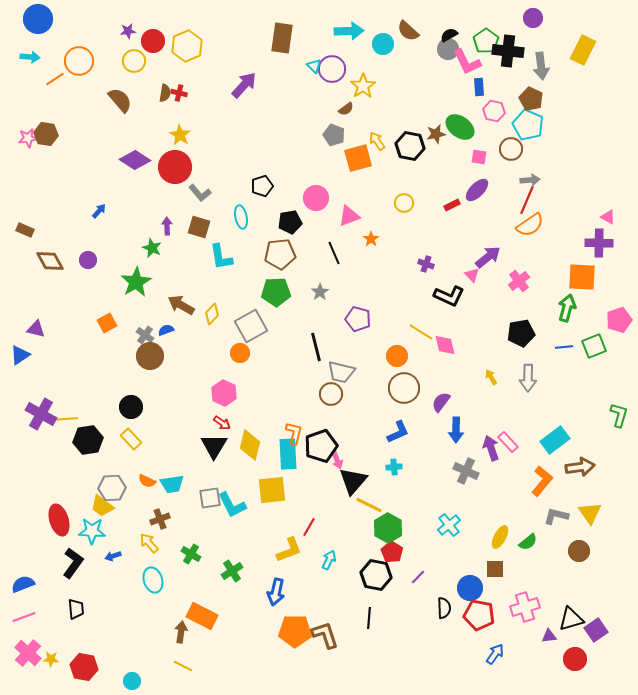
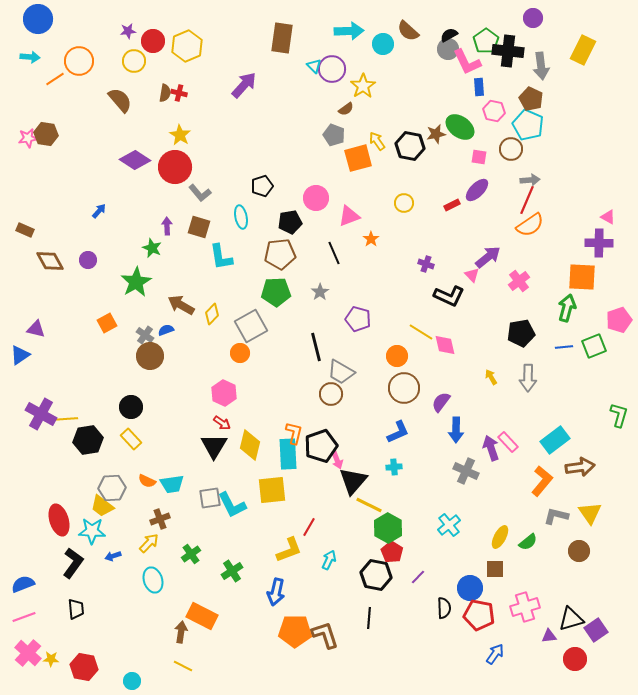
gray trapezoid at (341, 372): rotated 16 degrees clockwise
yellow arrow at (149, 543): rotated 85 degrees clockwise
green cross at (191, 554): rotated 24 degrees clockwise
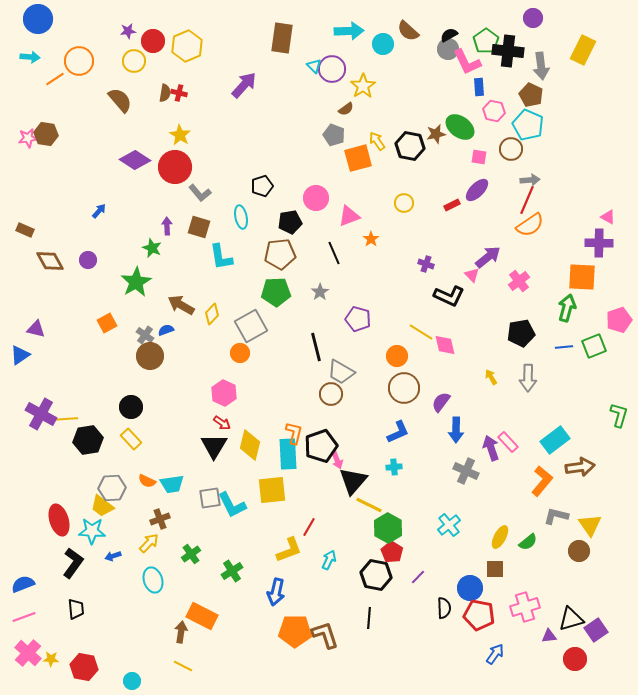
brown pentagon at (531, 99): moved 4 px up
yellow triangle at (590, 513): moved 12 px down
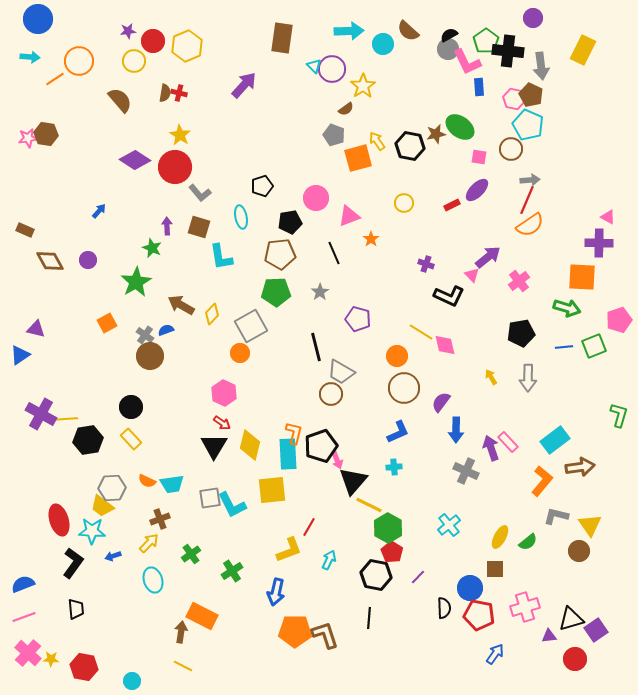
pink hexagon at (494, 111): moved 20 px right, 12 px up
green arrow at (567, 308): rotated 92 degrees clockwise
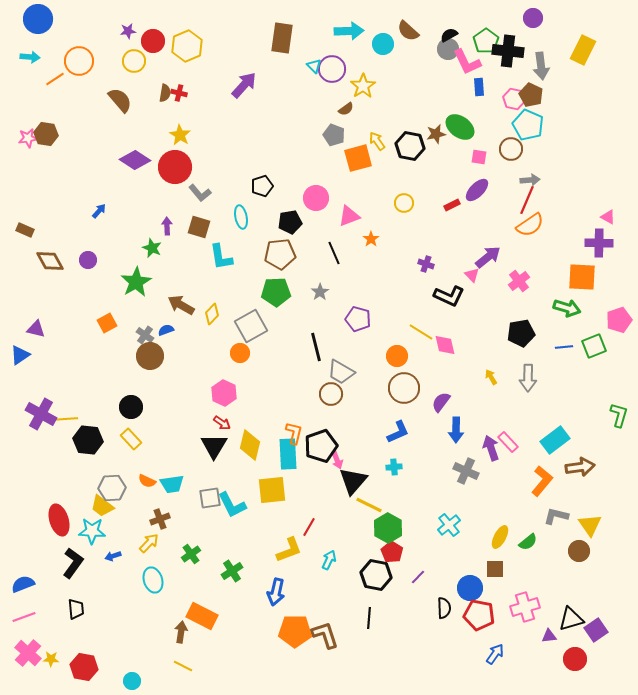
black hexagon at (88, 440): rotated 16 degrees clockwise
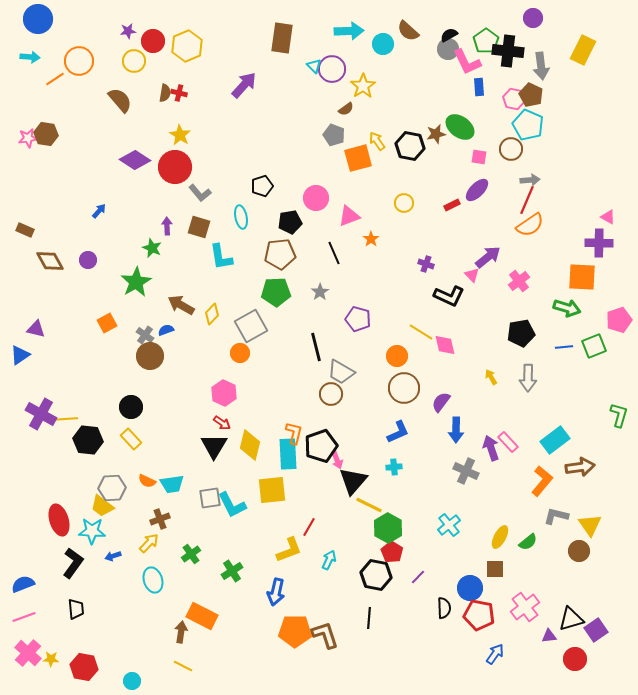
pink cross at (525, 607): rotated 20 degrees counterclockwise
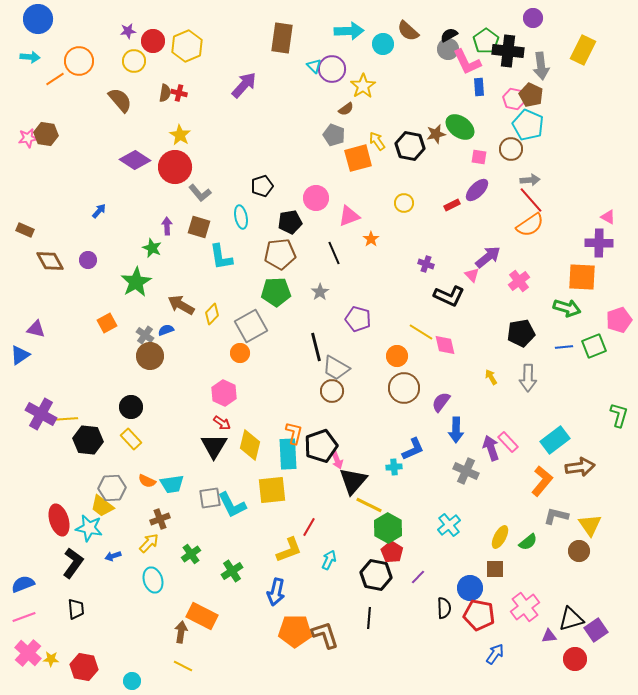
red line at (527, 200): moved 4 px right; rotated 64 degrees counterclockwise
gray trapezoid at (341, 372): moved 5 px left, 4 px up
brown circle at (331, 394): moved 1 px right, 3 px up
blue L-shape at (398, 432): moved 15 px right, 17 px down
cyan star at (92, 531): moved 3 px left, 3 px up; rotated 8 degrees clockwise
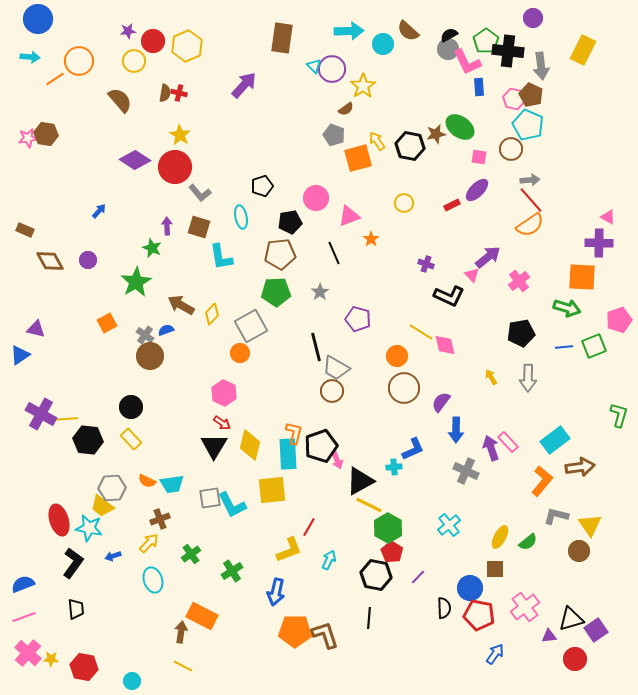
black triangle at (353, 481): moved 7 px right; rotated 20 degrees clockwise
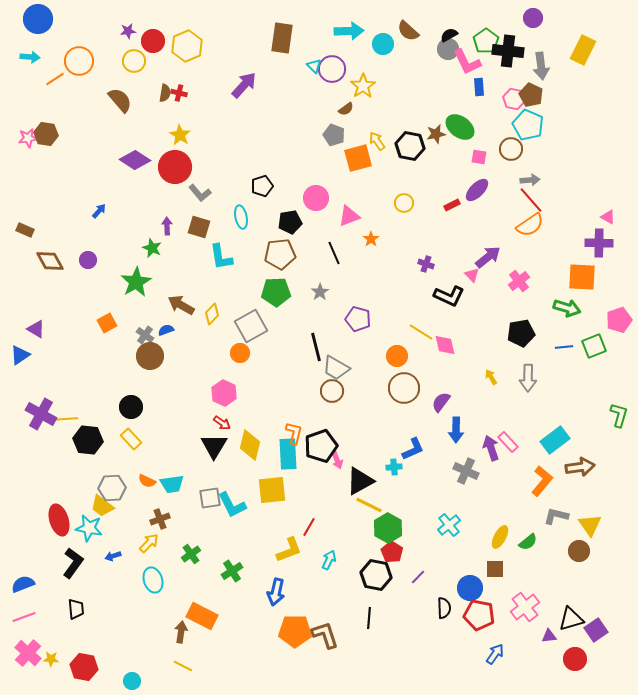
purple triangle at (36, 329): rotated 18 degrees clockwise
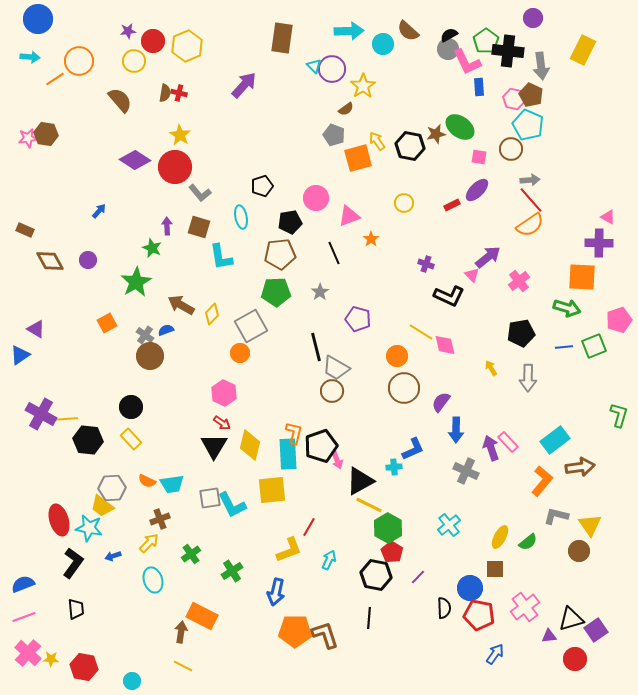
yellow arrow at (491, 377): moved 9 px up
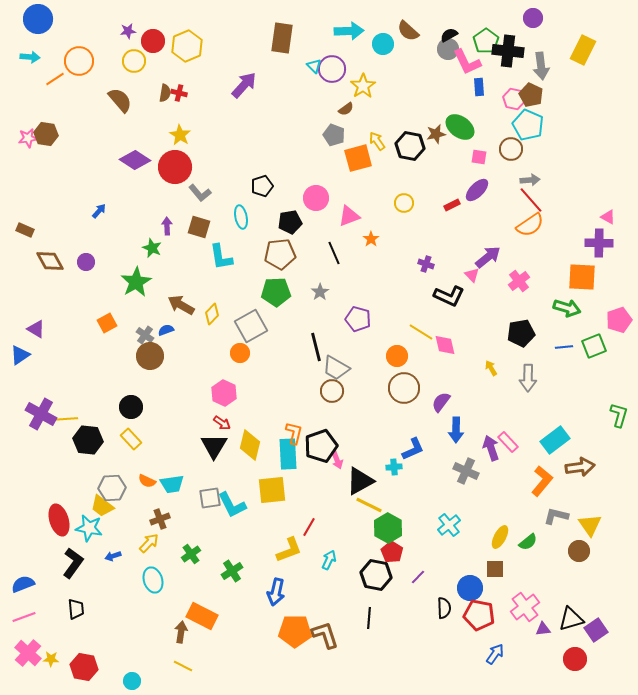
purple circle at (88, 260): moved 2 px left, 2 px down
purple triangle at (549, 636): moved 6 px left, 7 px up
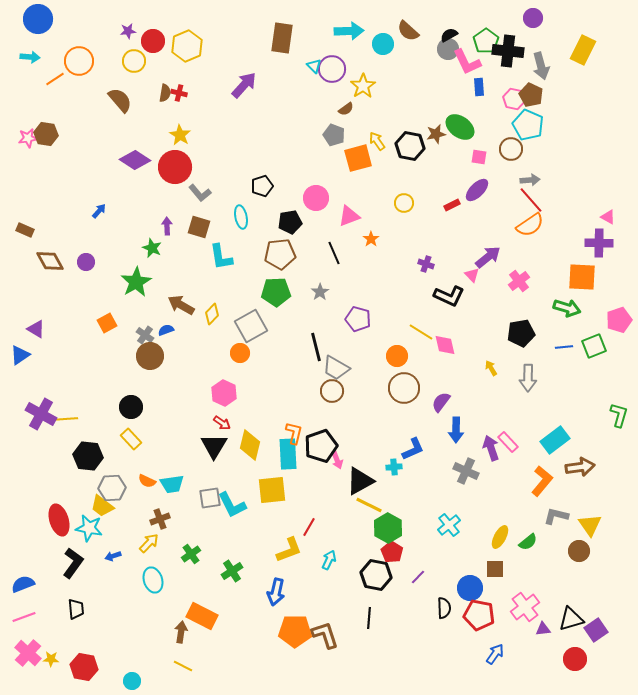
gray arrow at (541, 66): rotated 8 degrees counterclockwise
black hexagon at (88, 440): moved 16 px down
